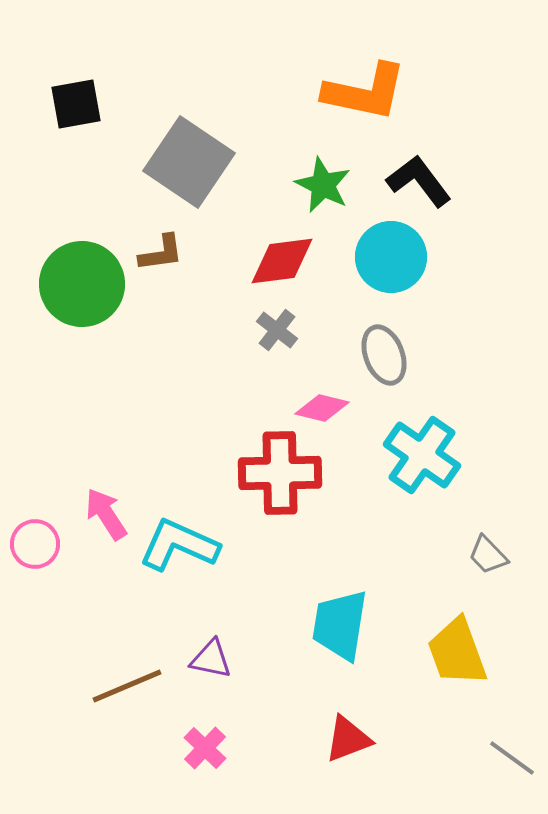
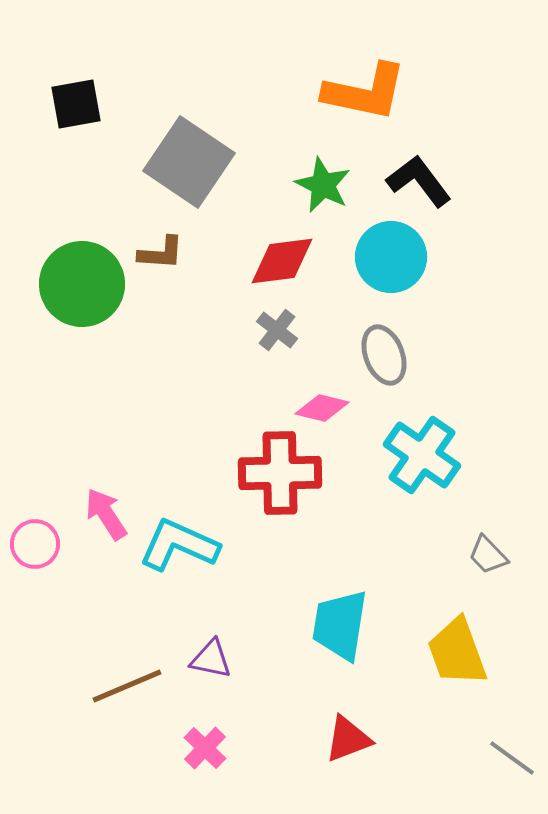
brown L-shape: rotated 12 degrees clockwise
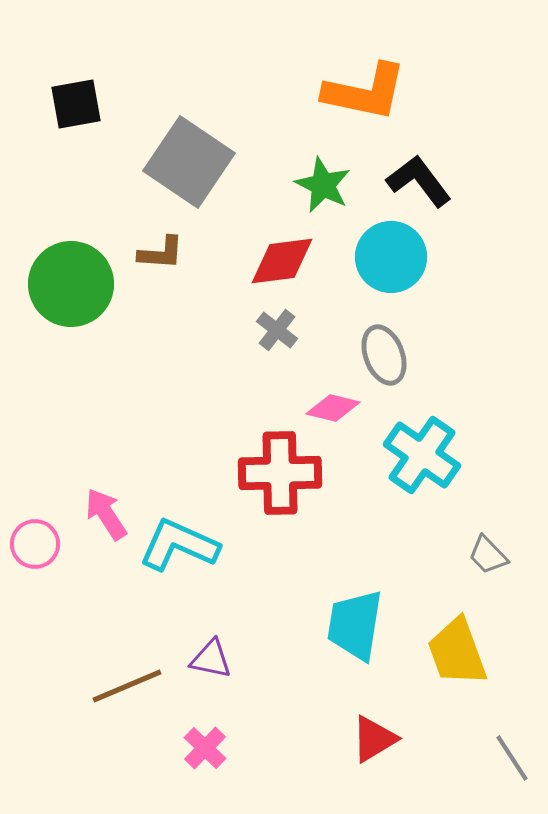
green circle: moved 11 px left
pink diamond: moved 11 px right
cyan trapezoid: moved 15 px right
red triangle: moved 26 px right; rotated 10 degrees counterclockwise
gray line: rotated 21 degrees clockwise
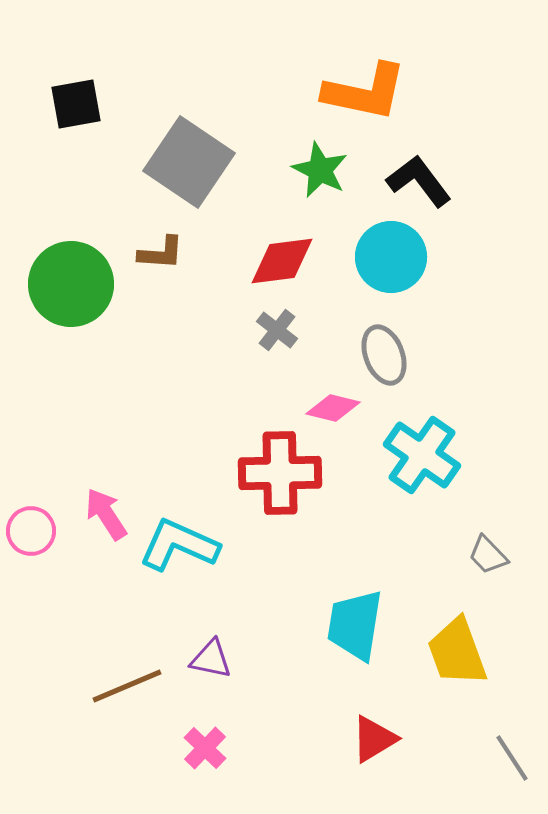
green star: moved 3 px left, 15 px up
pink circle: moved 4 px left, 13 px up
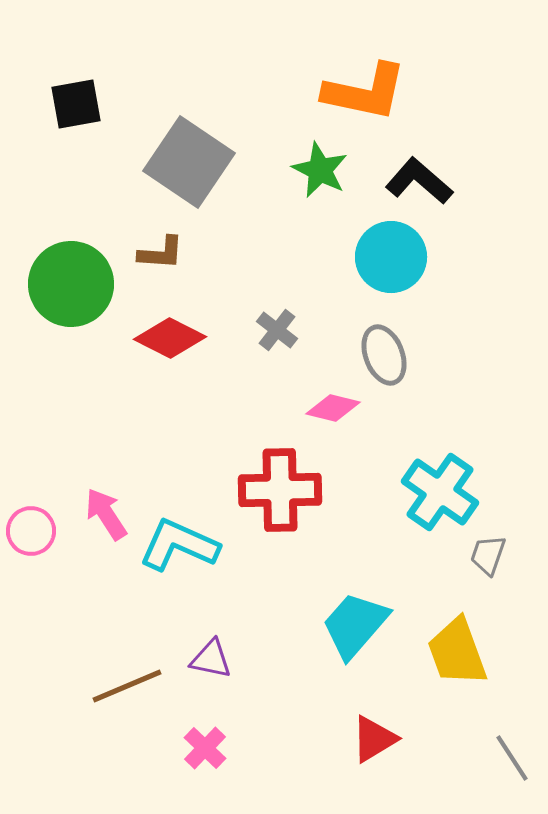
black L-shape: rotated 12 degrees counterclockwise
red diamond: moved 112 px left, 77 px down; rotated 34 degrees clockwise
cyan cross: moved 18 px right, 37 px down
red cross: moved 17 px down
gray trapezoid: rotated 63 degrees clockwise
cyan trapezoid: rotated 32 degrees clockwise
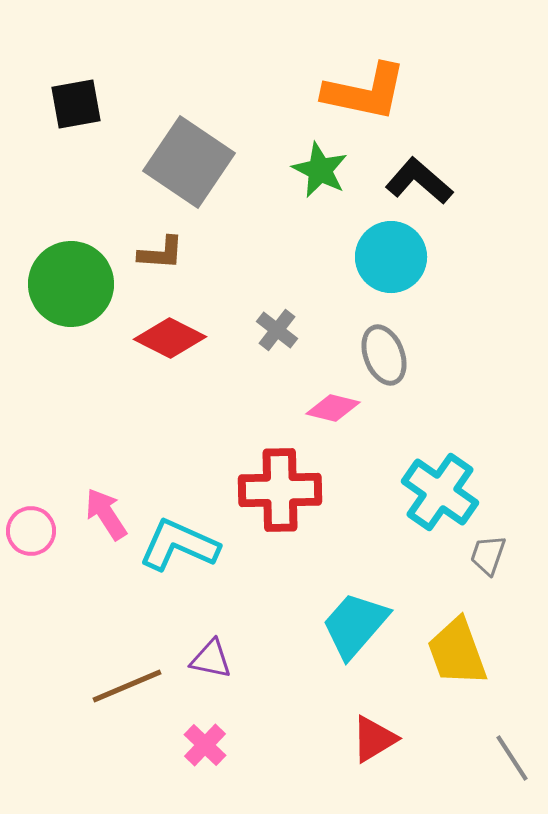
pink cross: moved 3 px up
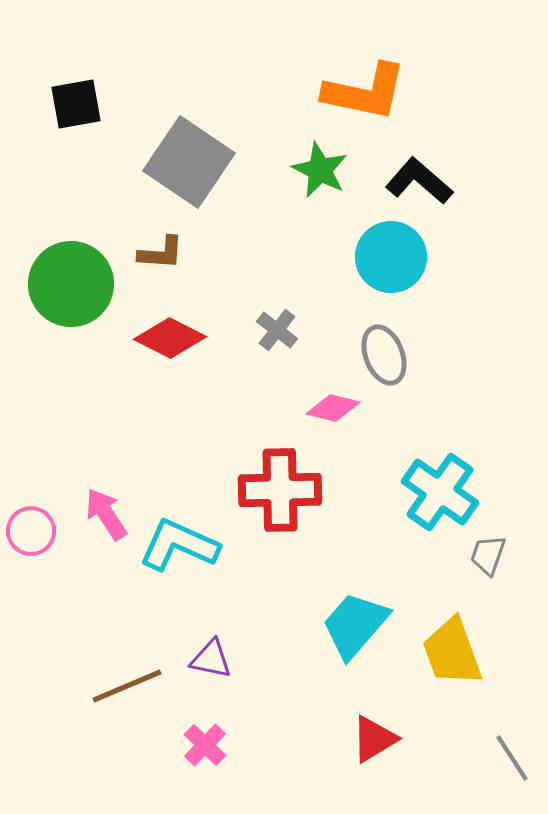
yellow trapezoid: moved 5 px left
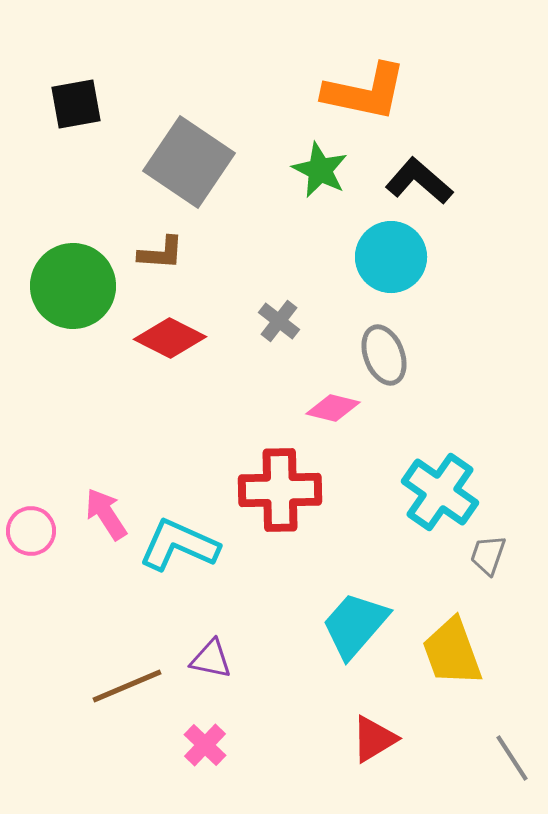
green circle: moved 2 px right, 2 px down
gray cross: moved 2 px right, 9 px up
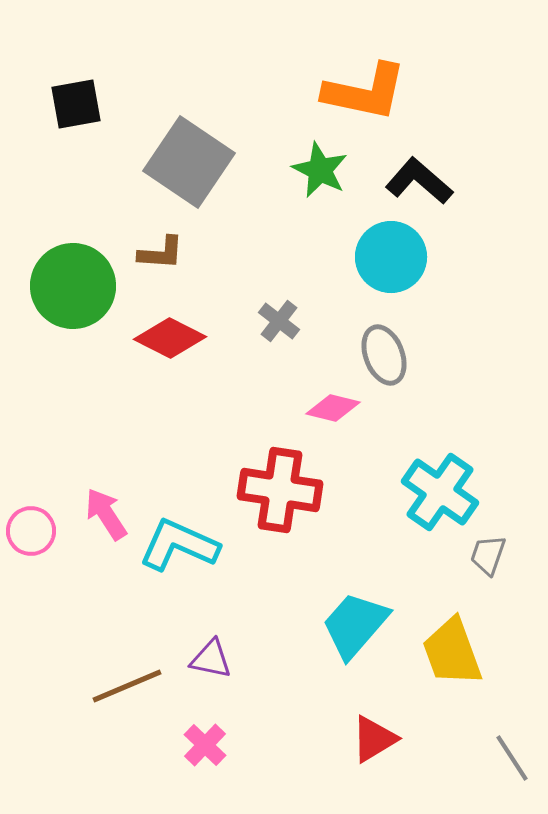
red cross: rotated 10 degrees clockwise
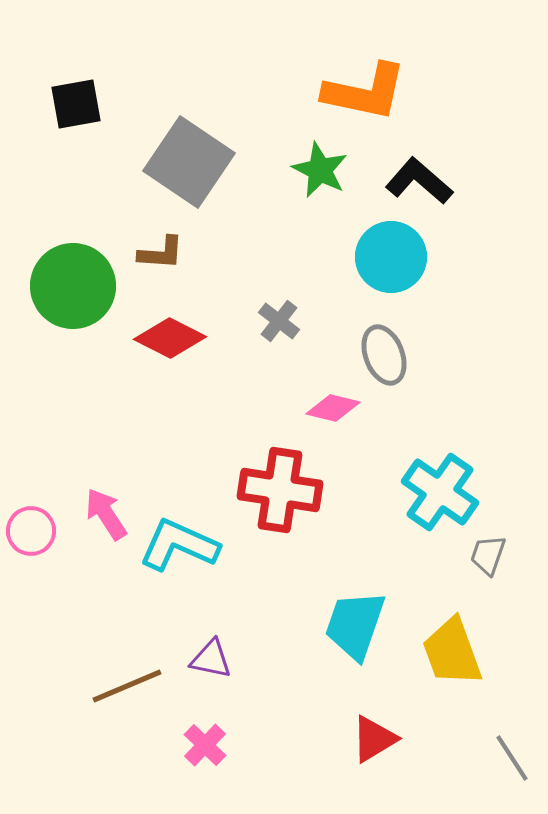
cyan trapezoid: rotated 22 degrees counterclockwise
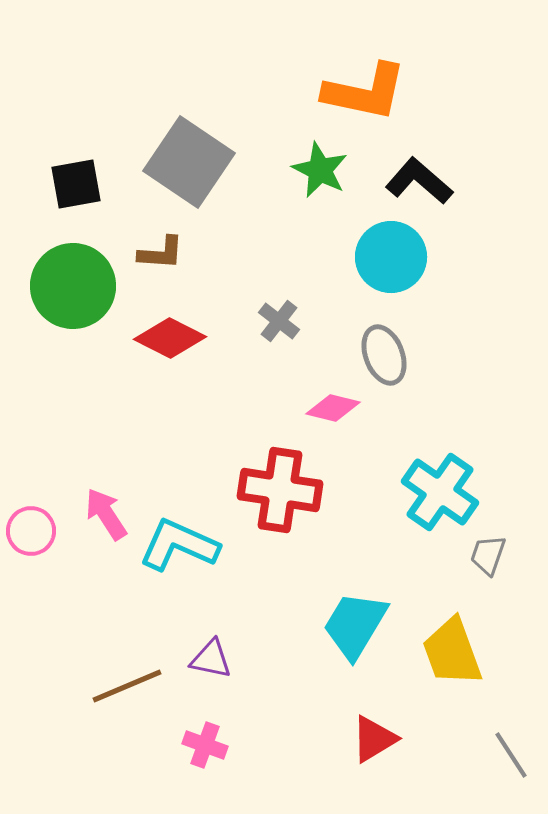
black square: moved 80 px down
cyan trapezoid: rotated 12 degrees clockwise
pink cross: rotated 24 degrees counterclockwise
gray line: moved 1 px left, 3 px up
